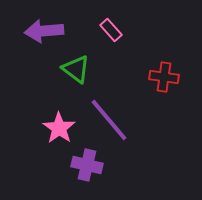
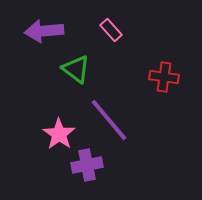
pink star: moved 6 px down
purple cross: rotated 24 degrees counterclockwise
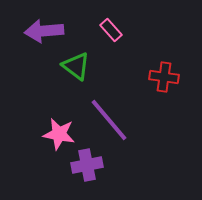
green triangle: moved 3 px up
pink star: rotated 24 degrees counterclockwise
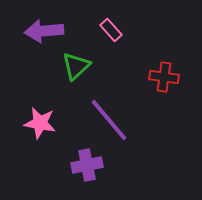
green triangle: rotated 40 degrees clockwise
pink star: moved 19 px left, 11 px up
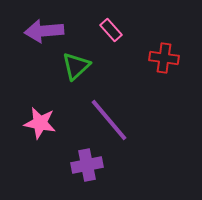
red cross: moved 19 px up
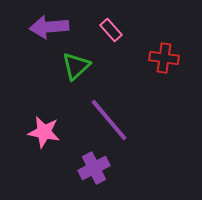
purple arrow: moved 5 px right, 4 px up
pink star: moved 4 px right, 9 px down
purple cross: moved 7 px right, 3 px down; rotated 16 degrees counterclockwise
